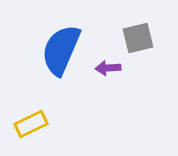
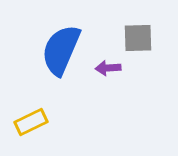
gray square: rotated 12 degrees clockwise
yellow rectangle: moved 2 px up
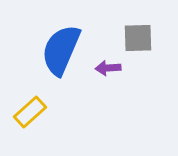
yellow rectangle: moved 1 px left, 10 px up; rotated 16 degrees counterclockwise
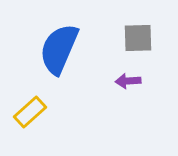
blue semicircle: moved 2 px left, 1 px up
purple arrow: moved 20 px right, 13 px down
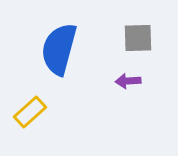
blue semicircle: rotated 8 degrees counterclockwise
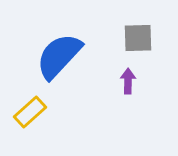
blue semicircle: moved 7 px down; rotated 28 degrees clockwise
purple arrow: rotated 95 degrees clockwise
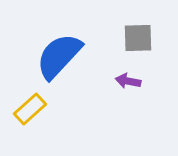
purple arrow: rotated 80 degrees counterclockwise
yellow rectangle: moved 3 px up
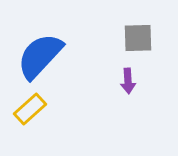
blue semicircle: moved 19 px left
purple arrow: rotated 105 degrees counterclockwise
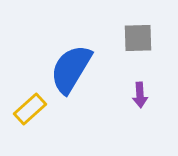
blue semicircle: moved 31 px right, 13 px down; rotated 12 degrees counterclockwise
purple arrow: moved 12 px right, 14 px down
